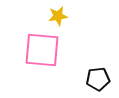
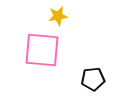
black pentagon: moved 5 px left
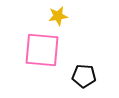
black pentagon: moved 9 px left, 3 px up; rotated 10 degrees clockwise
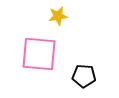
pink square: moved 3 px left, 4 px down
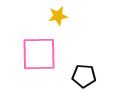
pink square: rotated 6 degrees counterclockwise
